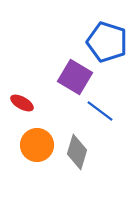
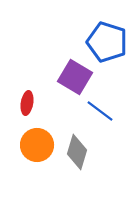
red ellipse: moved 5 px right; rotated 70 degrees clockwise
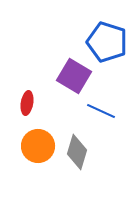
purple square: moved 1 px left, 1 px up
blue line: moved 1 px right; rotated 12 degrees counterclockwise
orange circle: moved 1 px right, 1 px down
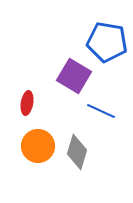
blue pentagon: rotated 9 degrees counterclockwise
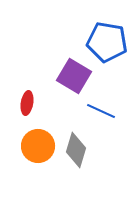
gray diamond: moved 1 px left, 2 px up
